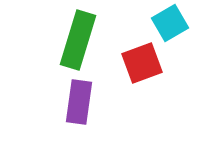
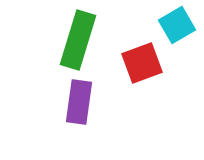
cyan square: moved 7 px right, 2 px down
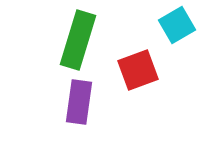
red square: moved 4 px left, 7 px down
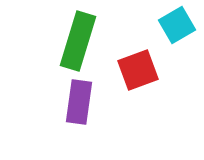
green rectangle: moved 1 px down
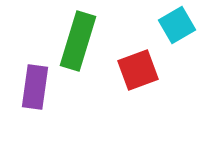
purple rectangle: moved 44 px left, 15 px up
